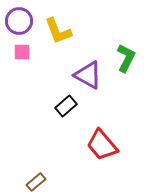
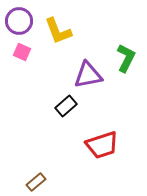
pink square: rotated 24 degrees clockwise
purple triangle: rotated 40 degrees counterclockwise
red trapezoid: rotated 68 degrees counterclockwise
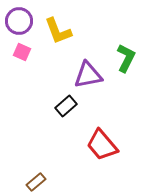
red trapezoid: rotated 68 degrees clockwise
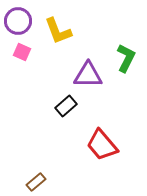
purple circle: moved 1 px left
purple triangle: rotated 12 degrees clockwise
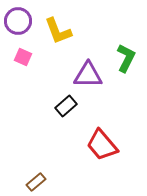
pink square: moved 1 px right, 5 px down
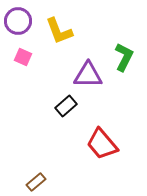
yellow L-shape: moved 1 px right
green L-shape: moved 2 px left, 1 px up
red trapezoid: moved 1 px up
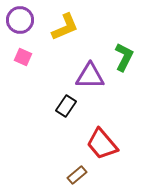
purple circle: moved 2 px right, 1 px up
yellow L-shape: moved 6 px right, 4 px up; rotated 92 degrees counterclockwise
purple triangle: moved 2 px right, 1 px down
black rectangle: rotated 15 degrees counterclockwise
brown rectangle: moved 41 px right, 7 px up
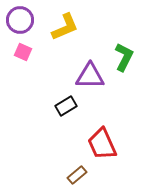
pink square: moved 5 px up
black rectangle: rotated 25 degrees clockwise
red trapezoid: rotated 16 degrees clockwise
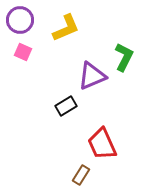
yellow L-shape: moved 1 px right, 1 px down
purple triangle: moved 2 px right; rotated 24 degrees counterclockwise
brown rectangle: moved 4 px right; rotated 18 degrees counterclockwise
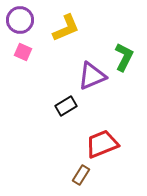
red trapezoid: rotated 92 degrees clockwise
